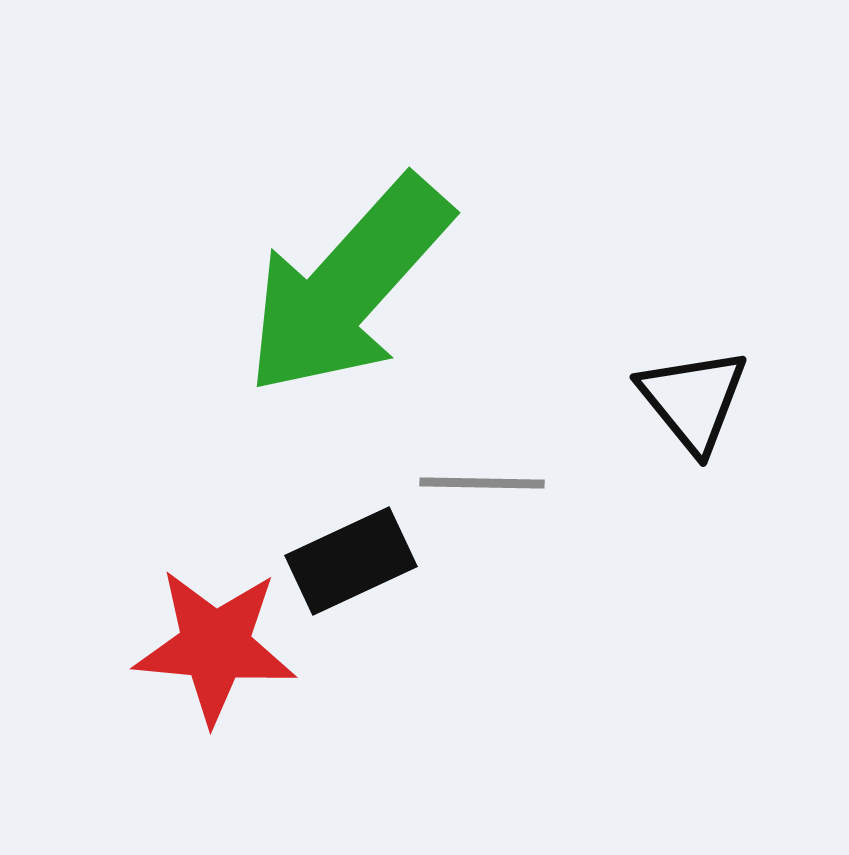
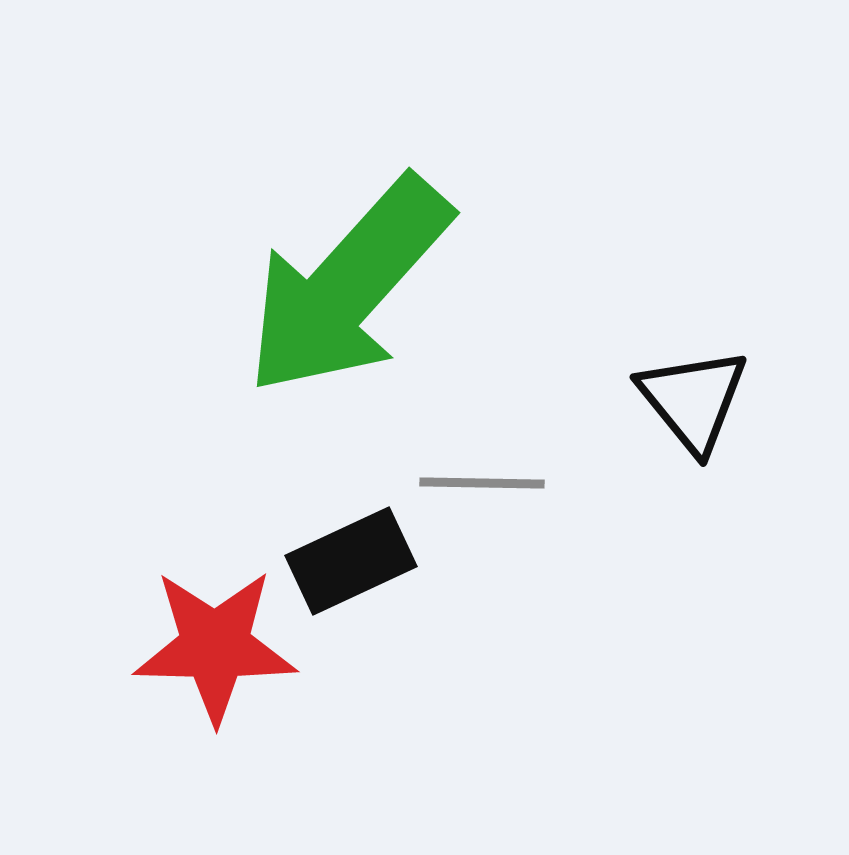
red star: rotated 4 degrees counterclockwise
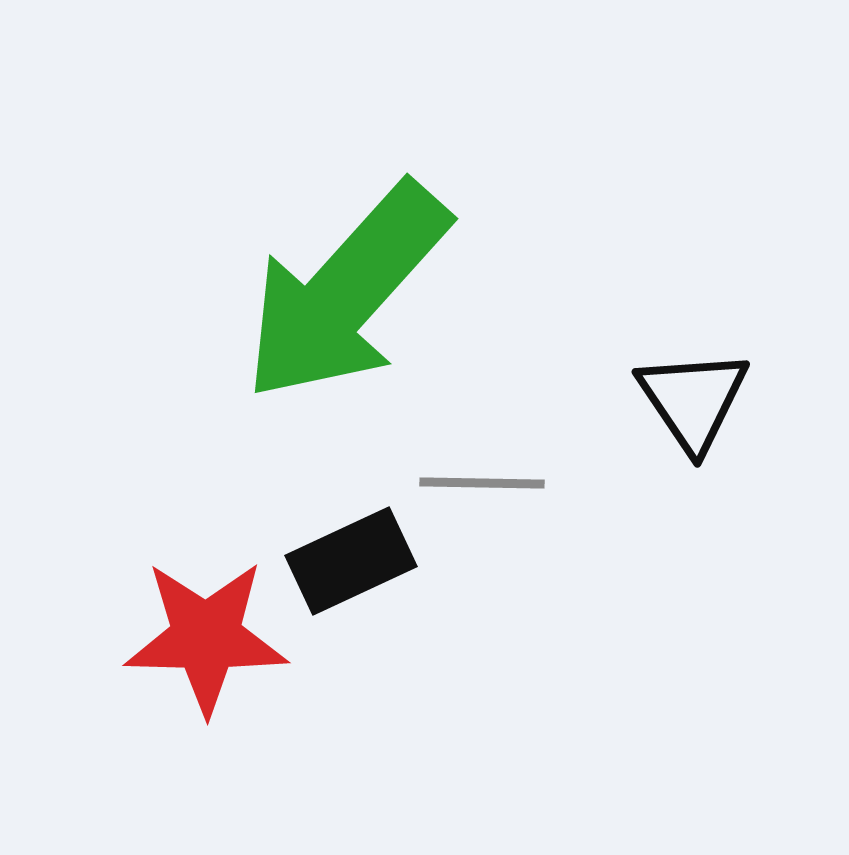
green arrow: moved 2 px left, 6 px down
black triangle: rotated 5 degrees clockwise
red star: moved 9 px left, 9 px up
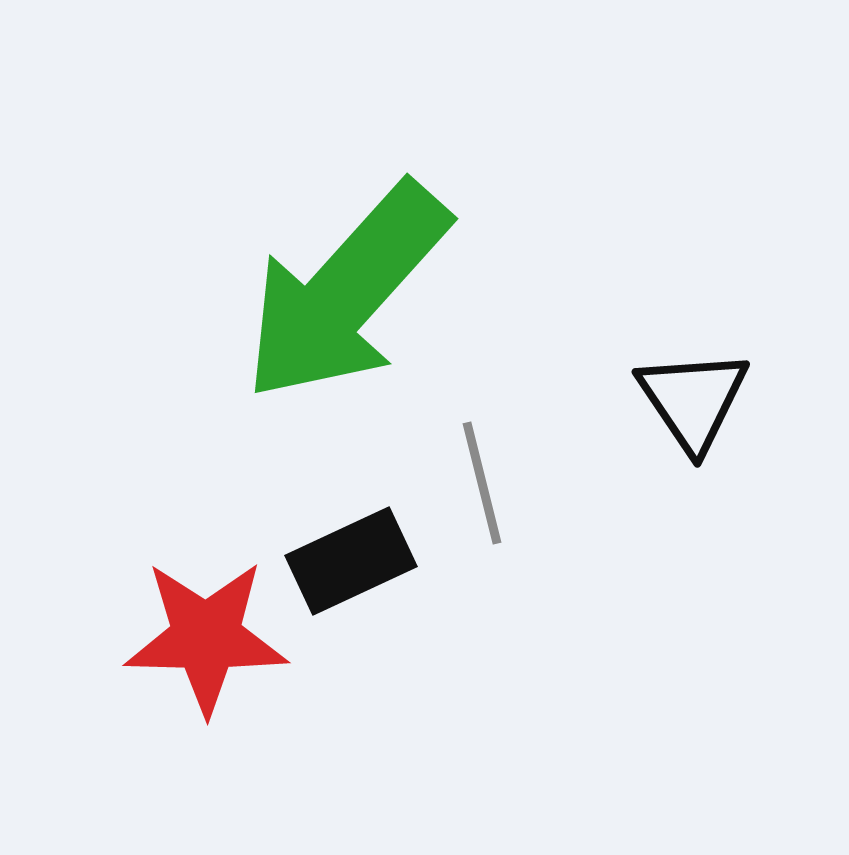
gray line: rotated 75 degrees clockwise
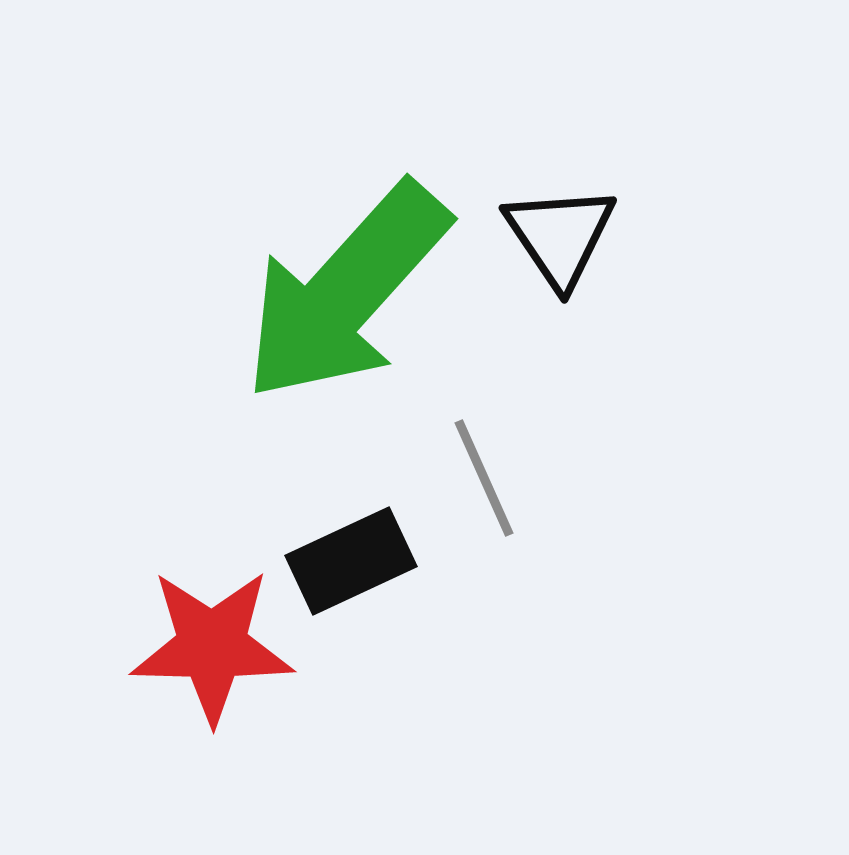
black triangle: moved 133 px left, 164 px up
gray line: moved 2 px right, 5 px up; rotated 10 degrees counterclockwise
red star: moved 6 px right, 9 px down
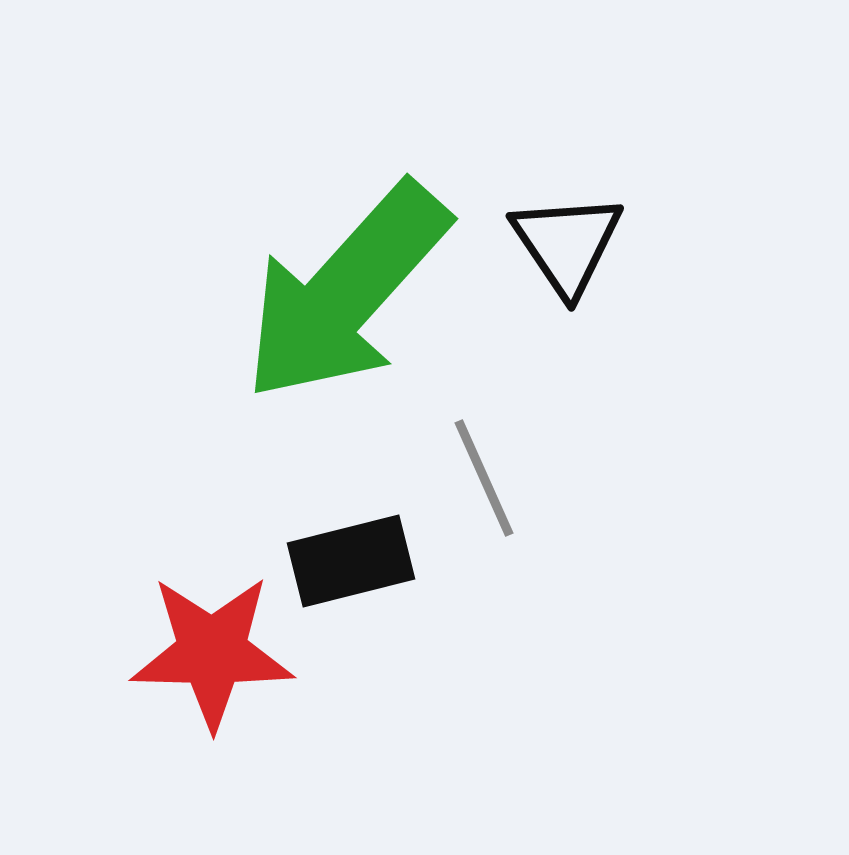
black triangle: moved 7 px right, 8 px down
black rectangle: rotated 11 degrees clockwise
red star: moved 6 px down
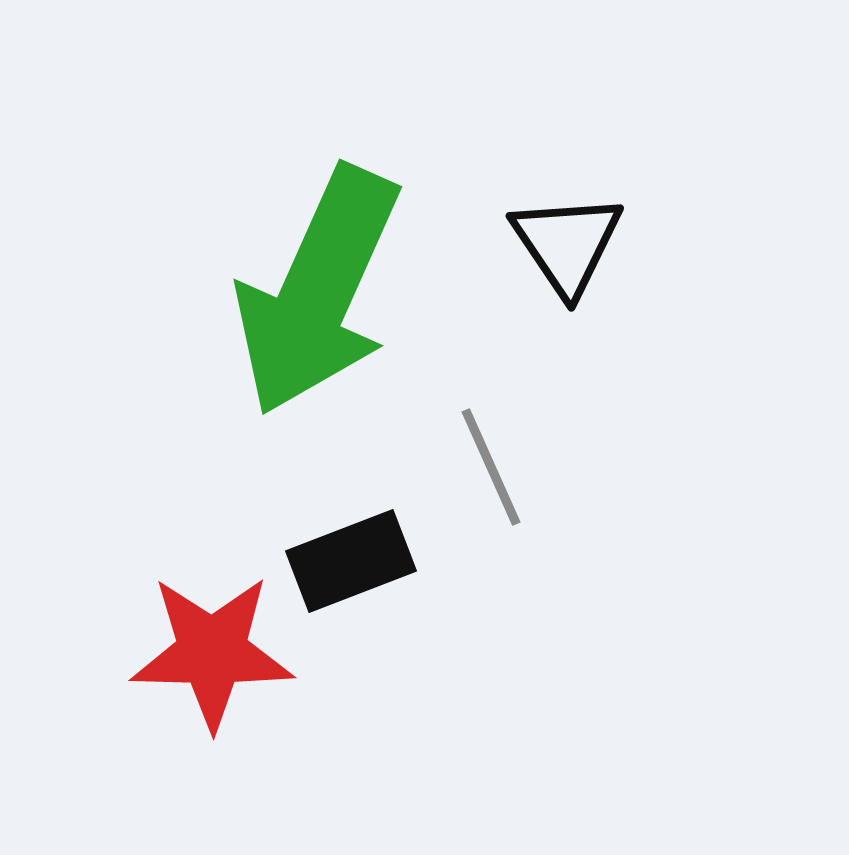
green arrow: moved 28 px left, 1 px up; rotated 18 degrees counterclockwise
gray line: moved 7 px right, 11 px up
black rectangle: rotated 7 degrees counterclockwise
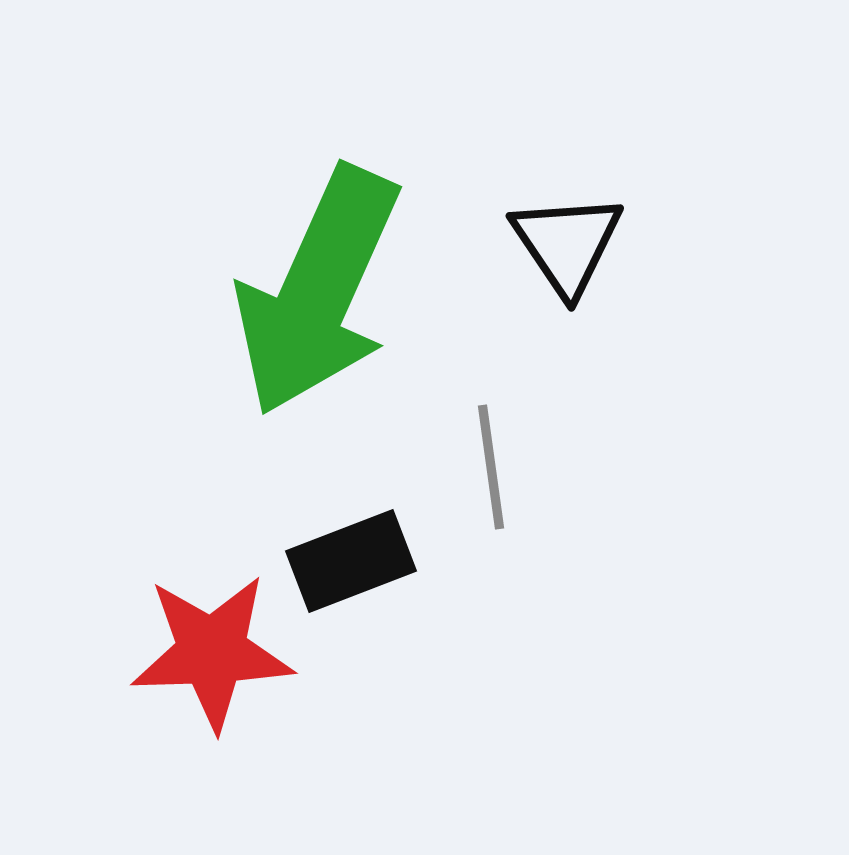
gray line: rotated 16 degrees clockwise
red star: rotated 3 degrees counterclockwise
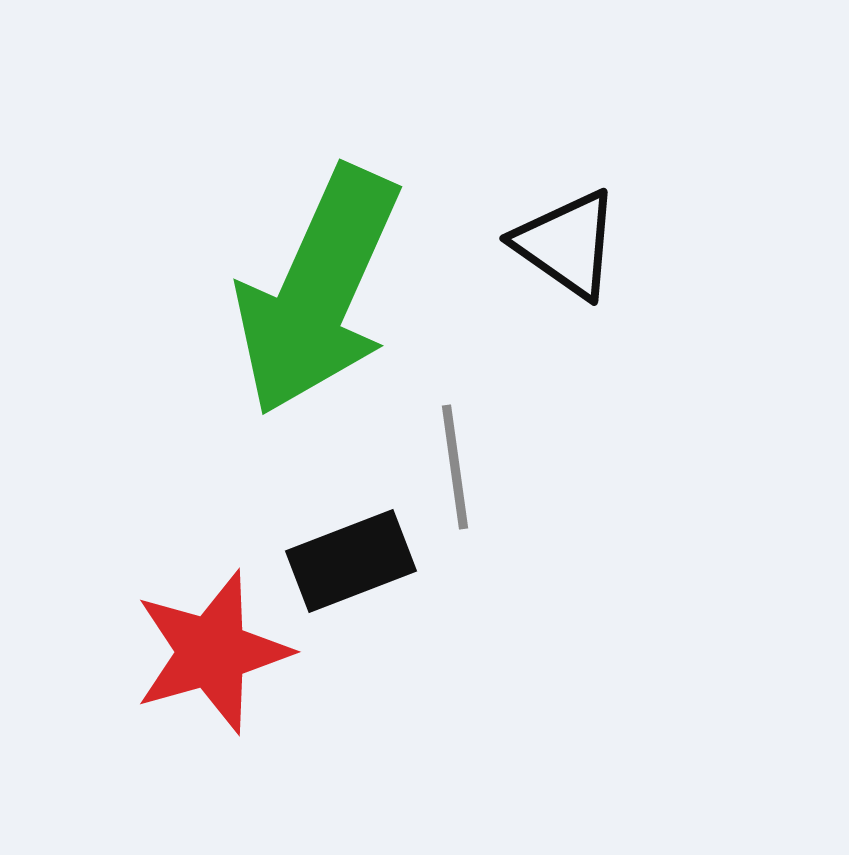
black triangle: rotated 21 degrees counterclockwise
gray line: moved 36 px left
red star: rotated 14 degrees counterclockwise
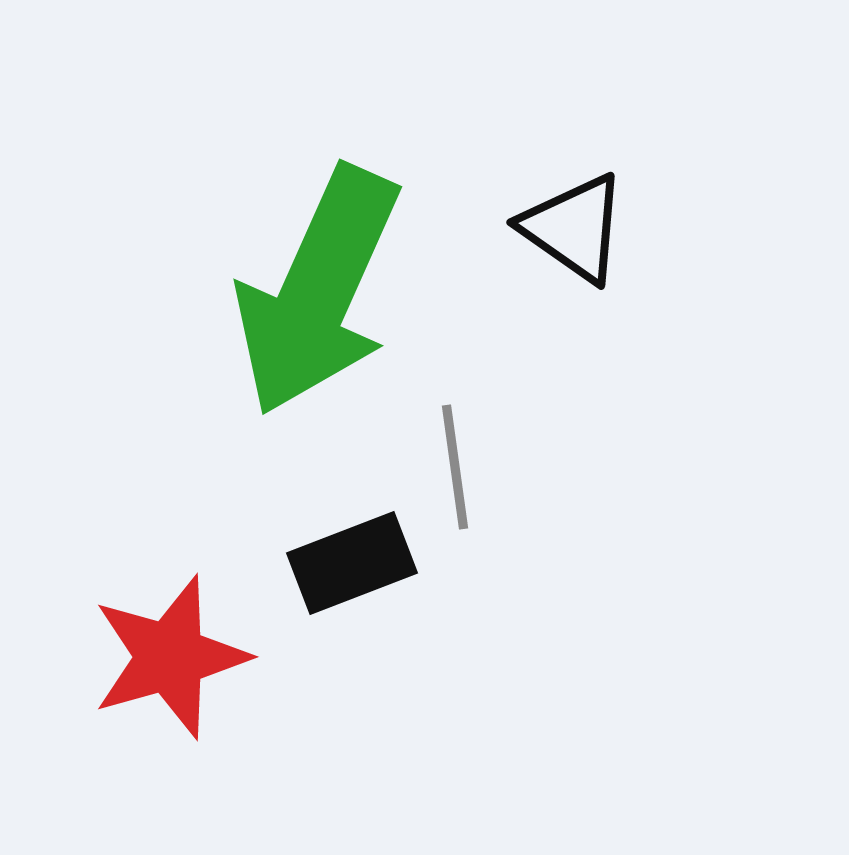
black triangle: moved 7 px right, 16 px up
black rectangle: moved 1 px right, 2 px down
red star: moved 42 px left, 5 px down
